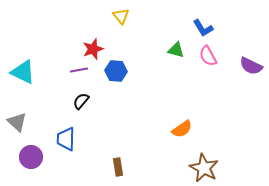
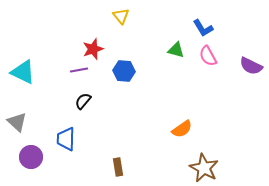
blue hexagon: moved 8 px right
black semicircle: moved 2 px right
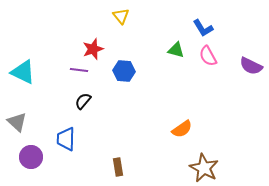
purple line: rotated 18 degrees clockwise
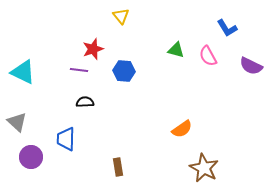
blue L-shape: moved 24 px right
black semicircle: moved 2 px right, 1 px down; rotated 48 degrees clockwise
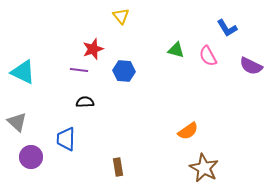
orange semicircle: moved 6 px right, 2 px down
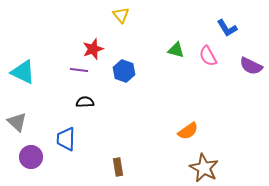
yellow triangle: moved 1 px up
blue hexagon: rotated 15 degrees clockwise
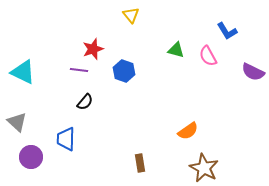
yellow triangle: moved 10 px right
blue L-shape: moved 3 px down
purple semicircle: moved 2 px right, 6 px down
black semicircle: rotated 132 degrees clockwise
brown rectangle: moved 22 px right, 4 px up
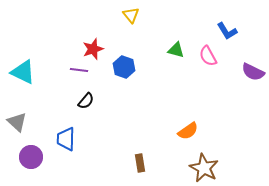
blue hexagon: moved 4 px up
black semicircle: moved 1 px right, 1 px up
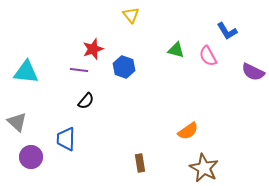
cyan triangle: moved 3 px right; rotated 20 degrees counterclockwise
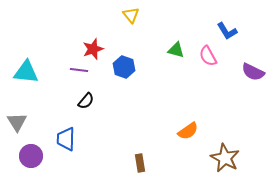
gray triangle: rotated 15 degrees clockwise
purple circle: moved 1 px up
brown star: moved 21 px right, 10 px up
